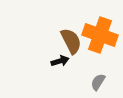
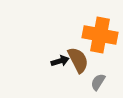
orange cross: rotated 8 degrees counterclockwise
brown semicircle: moved 7 px right, 19 px down
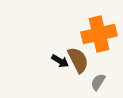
orange cross: moved 1 px left, 1 px up; rotated 24 degrees counterclockwise
black arrow: rotated 48 degrees clockwise
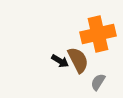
orange cross: moved 1 px left
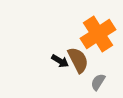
orange cross: rotated 20 degrees counterclockwise
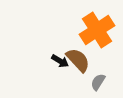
orange cross: moved 1 px left, 4 px up
brown semicircle: rotated 16 degrees counterclockwise
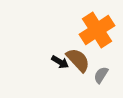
black arrow: moved 1 px down
gray semicircle: moved 3 px right, 7 px up
